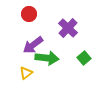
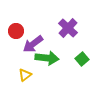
red circle: moved 13 px left, 17 px down
purple arrow: moved 1 px up
green square: moved 2 px left, 1 px down
yellow triangle: moved 1 px left, 2 px down
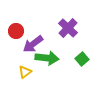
yellow triangle: moved 3 px up
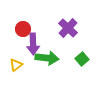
red circle: moved 7 px right, 2 px up
purple arrow: rotated 55 degrees counterclockwise
yellow triangle: moved 9 px left, 7 px up
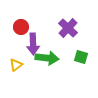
red circle: moved 2 px left, 2 px up
green square: moved 1 px left, 2 px up; rotated 32 degrees counterclockwise
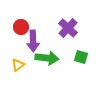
purple arrow: moved 3 px up
yellow triangle: moved 2 px right
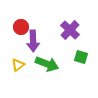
purple cross: moved 2 px right, 2 px down
green arrow: moved 6 px down; rotated 15 degrees clockwise
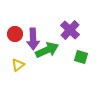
red circle: moved 6 px left, 7 px down
purple arrow: moved 2 px up
green arrow: moved 14 px up; rotated 45 degrees counterclockwise
